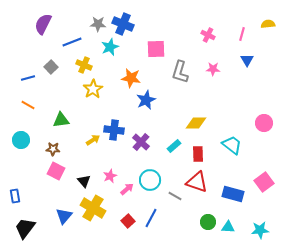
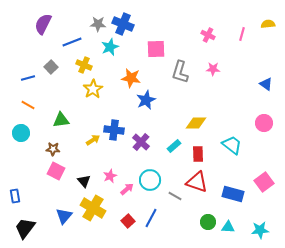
blue triangle at (247, 60): moved 19 px right, 24 px down; rotated 24 degrees counterclockwise
cyan circle at (21, 140): moved 7 px up
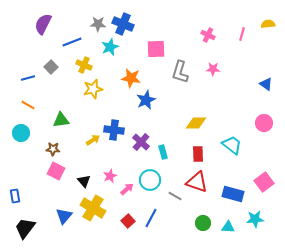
yellow star at (93, 89): rotated 18 degrees clockwise
cyan rectangle at (174, 146): moved 11 px left, 6 px down; rotated 64 degrees counterclockwise
green circle at (208, 222): moved 5 px left, 1 px down
cyan star at (260, 230): moved 5 px left, 11 px up
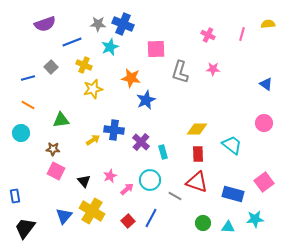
purple semicircle at (43, 24): moved 2 px right; rotated 135 degrees counterclockwise
yellow diamond at (196, 123): moved 1 px right, 6 px down
yellow cross at (93, 208): moved 1 px left, 3 px down
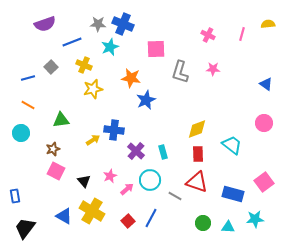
yellow diamond at (197, 129): rotated 20 degrees counterclockwise
purple cross at (141, 142): moved 5 px left, 9 px down
brown star at (53, 149): rotated 24 degrees counterclockwise
blue triangle at (64, 216): rotated 42 degrees counterclockwise
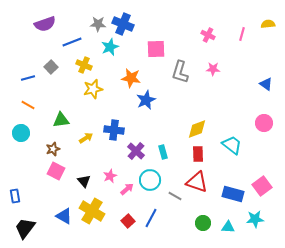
yellow arrow at (93, 140): moved 7 px left, 2 px up
pink square at (264, 182): moved 2 px left, 4 px down
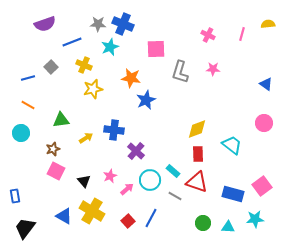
cyan rectangle at (163, 152): moved 10 px right, 19 px down; rotated 32 degrees counterclockwise
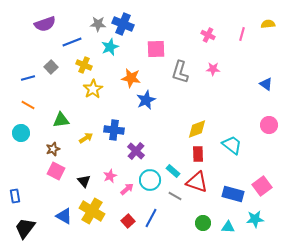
yellow star at (93, 89): rotated 18 degrees counterclockwise
pink circle at (264, 123): moved 5 px right, 2 px down
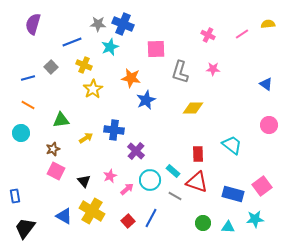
purple semicircle at (45, 24): moved 12 px left; rotated 125 degrees clockwise
pink line at (242, 34): rotated 40 degrees clockwise
yellow diamond at (197, 129): moved 4 px left, 21 px up; rotated 20 degrees clockwise
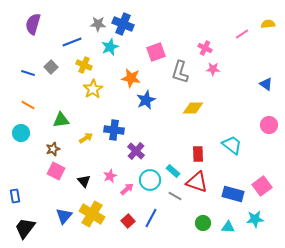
pink cross at (208, 35): moved 3 px left, 13 px down
pink square at (156, 49): moved 3 px down; rotated 18 degrees counterclockwise
blue line at (28, 78): moved 5 px up; rotated 32 degrees clockwise
yellow cross at (92, 211): moved 3 px down
blue triangle at (64, 216): rotated 42 degrees clockwise
